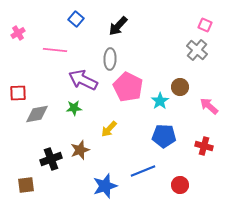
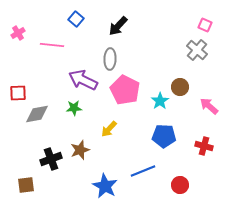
pink line: moved 3 px left, 5 px up
pink pentagon: moved 3 px left, 3 px down
blue star: rotated 25 degrees counterclockwise
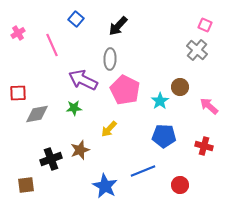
pink line: rotated 60 degrees clockwise
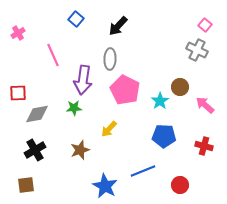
pink square: rotated 16 degrees clockwise
pink line: moved 1 px right, 10 px down
gray cross: rotated 15 degrees counterclockwise
purple arrow: rotated 108 degrees counterclockwise
pink arrow: moved 4 px left, 1 px up
black cross: moved 16 px left, 9 px up; rotated 10 degrees counterclockwise
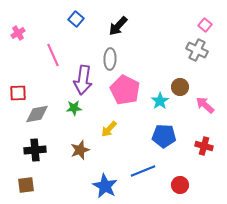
black cross: rotated 25 degrees clockwise
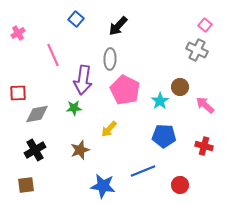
black cross: rotated 25 degrees counterclockwise
blue star: moved 2 px left; rotated 20 degrees counterclockwise
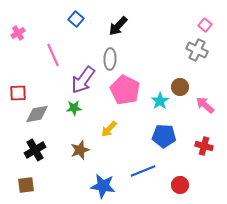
purple arrow: rotated 28 degrees clockwise
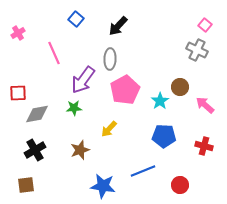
pink line: moved 1 px right, 2 px up
pink pentagon: rotated 16 degrees clockwise
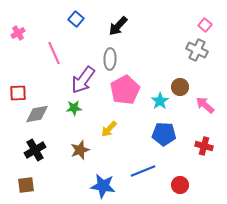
blue pentagon: moved 2 px up
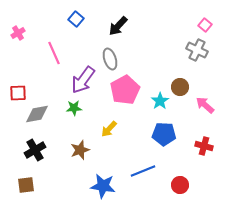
gray ellipse: rotated 20 degrees counterclockwise
